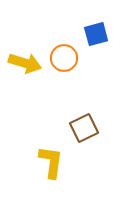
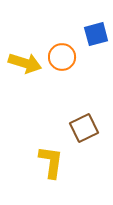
orange circle: moved 2 px left, 1 px up
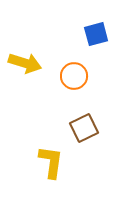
orange circle: moved 12 px right, 19 px down
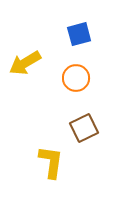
blue square: moved 17 px left
yellow arrow: rotated 132 degrees clockwise
orange circle: moved 2 px right, 2 px down
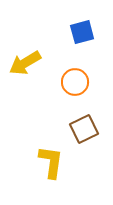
blue square: moved 3 px right, 2 px up
orange circle: moved 1 px left, 4 px down
brown square: moved 1 px down
